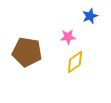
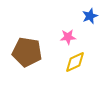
yellow diamond: rotated 10 degrees clockwise
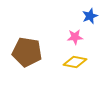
pink star: moved 7 px right
yellow diamond: rotated 35 degrees clockwise
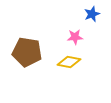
blue star: moved 2 px right, 2 px up
yellow diamond: moved 6 px left
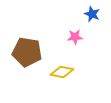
blue star: rotated 28 degrees counterclockwise
yellow diamond: moved 7 px left, 10 px down
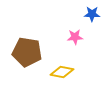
blue star: rotated 21 degrees counterclockwise
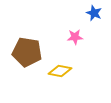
blue star: moved 2 px right, 1 px up; rotated 21 degrees clockwise
yellow diamond: moved 2 px left, 1 px up
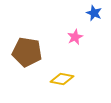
pink star: rotated 21 degrees counterclockwise
yellow diamond: moved 2 px right, 8 px down
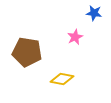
blue star: rotated 14 degrees counterclockwise
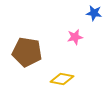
pink star: rotated 14 degrees clockwise
